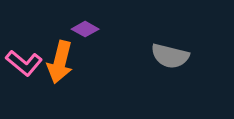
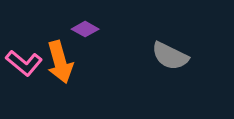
gray semicircle: rotated 12 degrees clockwise
orange arrow: rotated 30 degrees counterclockwise
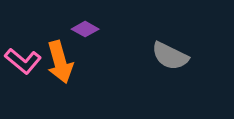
pink L-shape: moved 1 px left, 2 px up
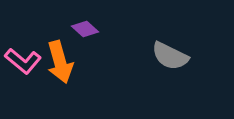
purple diamond: rotated 12 degrees clockwise
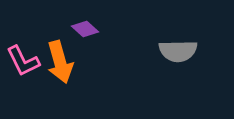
gray semicircle: moved 8 px right, 5 px up; rotated 27 degrees counterclockwise
pink L-shape: rotated 24 degrees clockwise
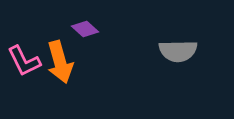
pink L-shape: moved 1 px right
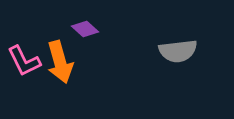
gray semicircle: rotated 6 degrees counterclockwise
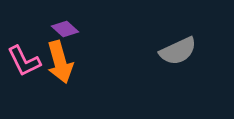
purple diamond: moved 20 px left
gray semicircle: rotated 18 degrees counterclockwise
